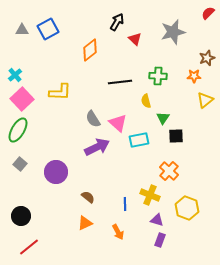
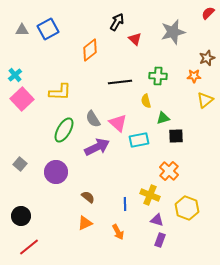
green triangle: rotated 40 degrees clockwise
green ellipse: moved 46 px right
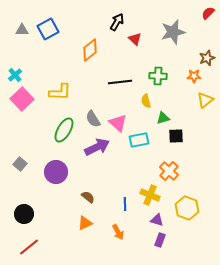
black circle: moved 3 px right, 2 px up
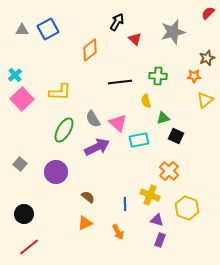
black square: rotated 28 degrees clockwise
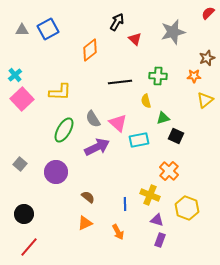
red line: rotated 10 degrees counterclockwise
